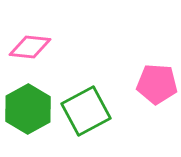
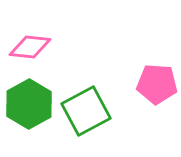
green hexagon: moved 1 px right, 5 px up
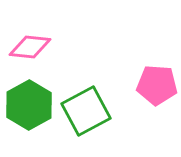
pink pentagon: moved 1 px down
green hexagon: moved 1 px down
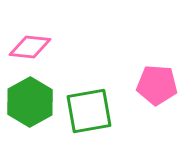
green hexagon: moved 1 px right, 3 px up
green square: moved 3 px right; rotated 18 degrees clockwise
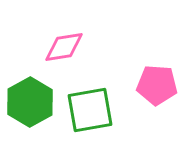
pink diamond: moved 34 px right; rotated 15 degrees counterclockwise
green square: moved 1 px right, 1 px up
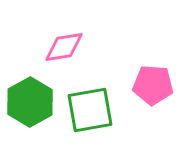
pink pentagon: moved 4 px left
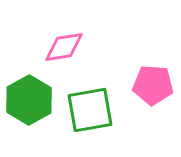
green hexagon: moved 1 px left, 2 px up
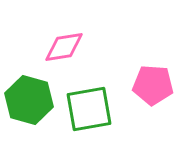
green hexagon: rotated 15 degrees counterclockwise
green square: moved 1 px left, 1 px up
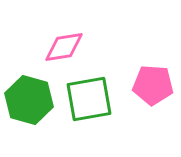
green square: moved 10 px up
